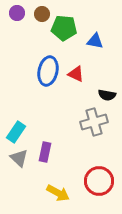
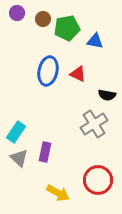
brown circle: moved 1 px right, 5 px down
green pentagon: moved 3 px right; rotated 15 degrees counterclockwise
red triangle: moved 2 px right
gray cross: moved 2 px down; rotated 16 degrees counterclockwise
red circle: moved 1 px left, 1 px up
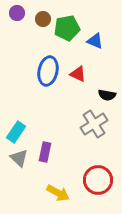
blue triangle: rotated 12 degrees clockwise
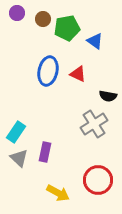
blue triangle: rotated 12 degrees clockwise
black semicircle: moved 1 px right, 1 px down
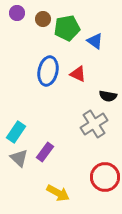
purple rectangle: rotated 24 degrees clockwise
red circle: moved 7 px right, 3 px up
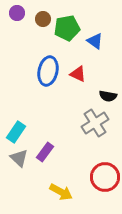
gray cross: moved 1 px right, 1 px up
yellow arrow: moved 3 px right, 1 px up
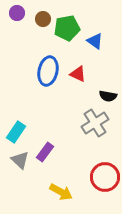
gray triangle: moved 1 px right, 2 px down
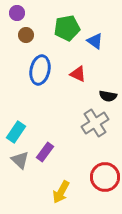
brown circle: moved 17 px left, 16 px down
blue ellipse: moved 8 px left, 1 px up
yellow arrow: rotated 90 degrees clockwise
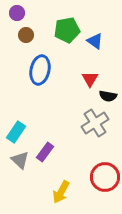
green pentagon: moved 2 px down
red triangle: moved 12 px right, 5 px down; rotated 36 degrees clockwise
